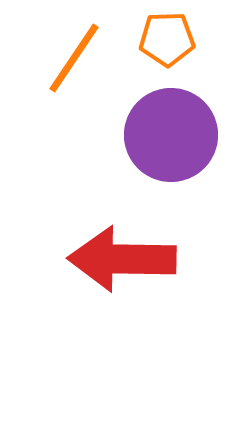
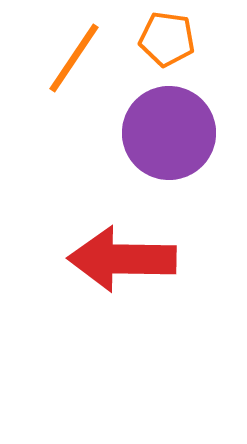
orange pentagon: rotated 10 degrees clockwise
purple circle: moved 2 px left, 2 px up
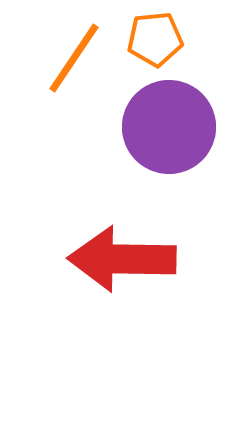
orange pentagon: moved 12 px left; rotated 14 degrees counterclockwise
purple circle: moved 6 px up
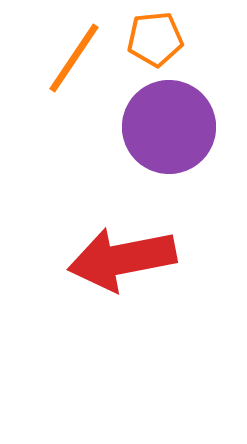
red arrow: rotated 12 degrees counterclockwise
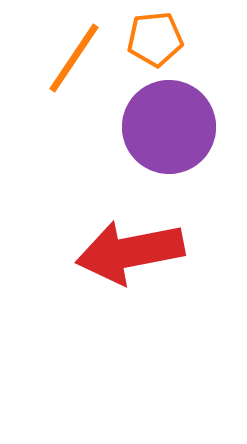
red arrow: moved 8 px right, 7 px up
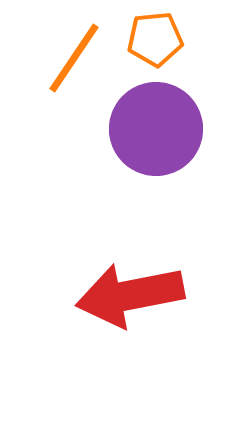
purple circle: moved 13 px left, 2 px down
red arrow: moved 43 px down
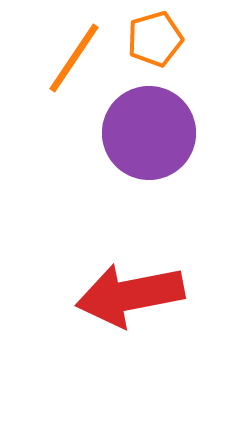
orange pentagon: rotated 10 degrees counterclockwise
purple circle: moved 7 px left, 4 px down
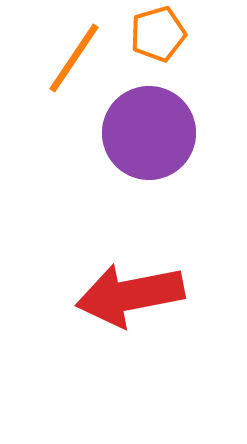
orange pentagon: moved 3 px right, 5 px up
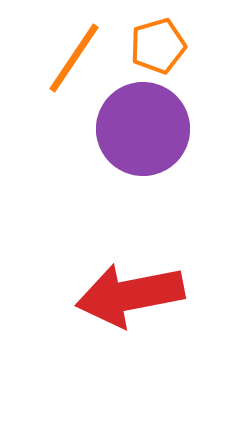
orange pentagon: moved 12 px down
purple circle: moved 6 px left, 4 px up
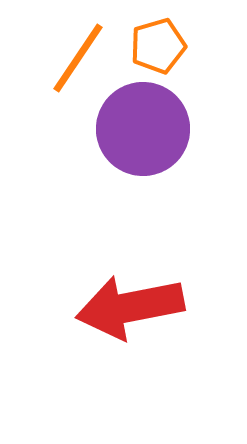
orange line: moved 4 px right
red arrow: moved 12 px down
